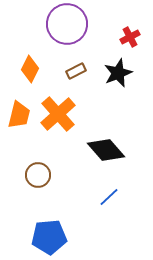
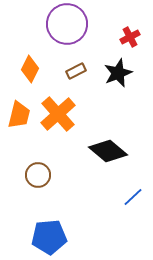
black diamond: moved 2 px right, 1 px down; rotated 9 degrees counterclockwise
blue line: moved 24 px right
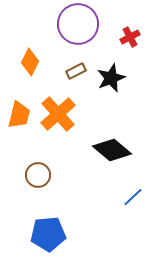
purple circle: moved 11 px right
orange diamond: moved 7 px up
black star: moved 7 px left, 5 px down
black diamond: moved 4 px right, 1 px up
blue pentagon: moved 1 px left, 3 px up
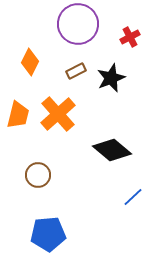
orange trapezoid: moved 1 px left
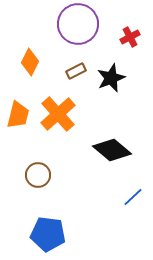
blue pentagon: rotated 12 degrees clockwise
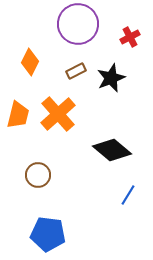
blue line: moved 5 px left, 2 px up; rotated 15 degrees counterclockwise
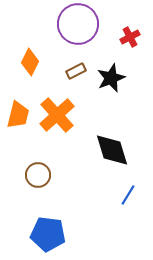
orange cross: moved 1 px left, 1 px down
black diamond: rotated 33 degrees clockwise
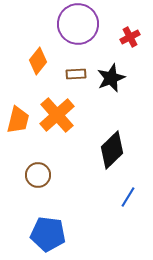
orange diamond: moved 8 px right, 1 px up; rotated 12 degrees clockwise
brown rectangle: moved 3 px down; rotated 24 degrees clockwise
orange trapezoid: moved 5 px down
black diamond: rotated 63 degrees clockwise
blue line: moved 2 px down
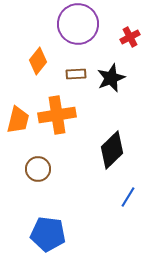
orange cross: rotated 33 degrees clockwise
brown circle: moved 6 px up
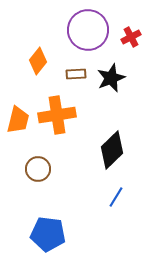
purple circle: moved 10 px right, 6 px down
red cross: moved 1 px right
blue line: moved 12 px left
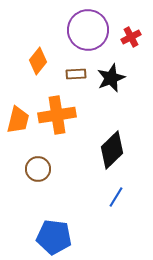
blue pentagon: moved 6 px right, 3 px down
